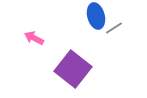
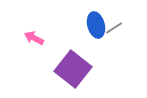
blue ellipse: moved 9 px down
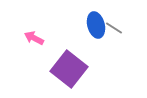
gray line: rotated 66 degrees clockwise
purple square: moved 4 px left
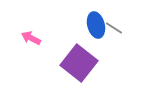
pink arrow: moved 3 px left
purple square: moved 10 px right, 6 px up
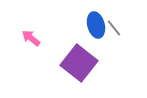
gray line: rotated 18 degrees clockwise
pink arrow: rotated 12 degrees clockwise
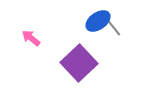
blue ellipse: moved 2 px right, 4 px up; rotated 70 degrees clockwise
purple square: rotated 9 degrees clockwise
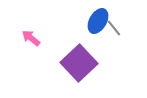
blue ellipse: rotated 25 degrees counterclockwise
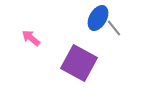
blue ellipse: moved 3 px up
purple square: rotated 18 degrees counterclockwise
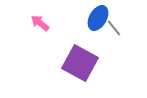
pink arrow: moved 9 px right, 15 px up
purple square: moved 1 px right
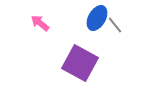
blue ellipse: moved 1 px left
gray line: moved 1 px right, 3 px up
